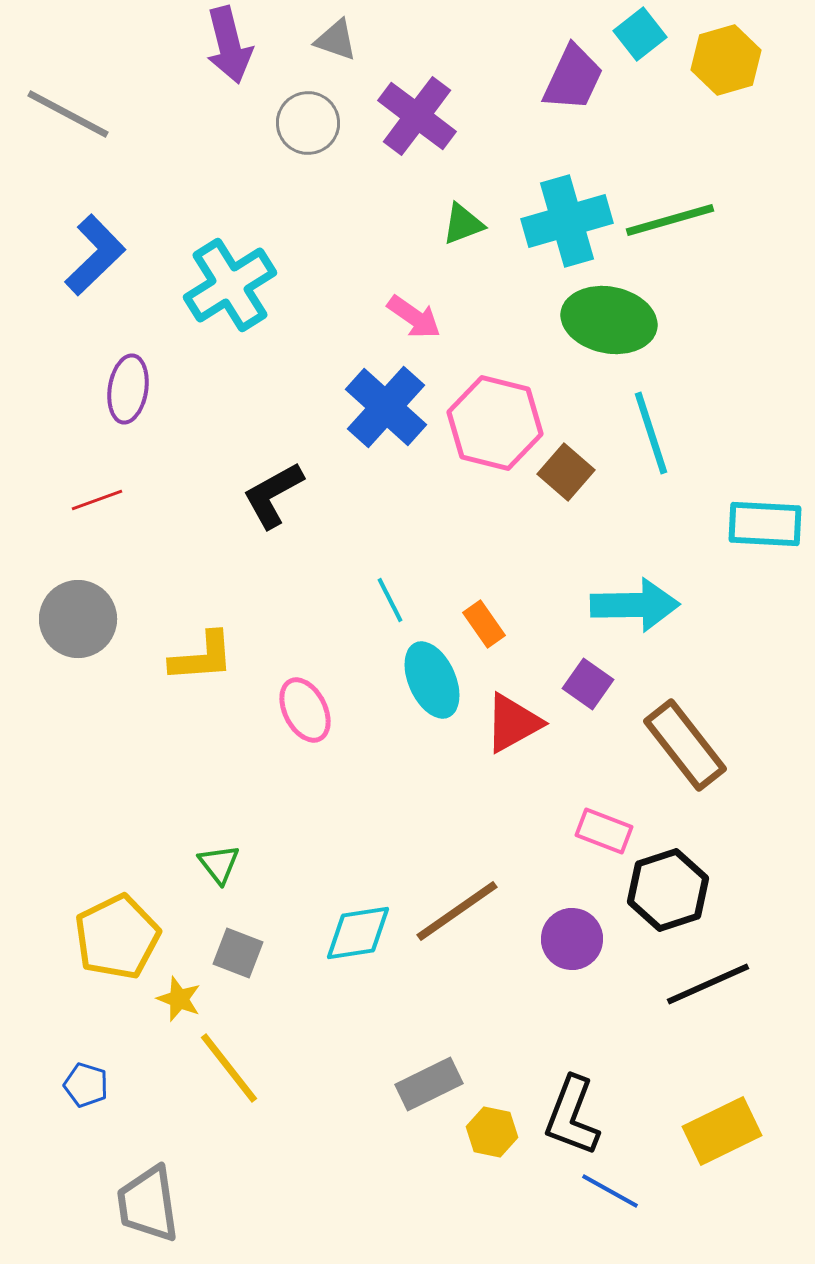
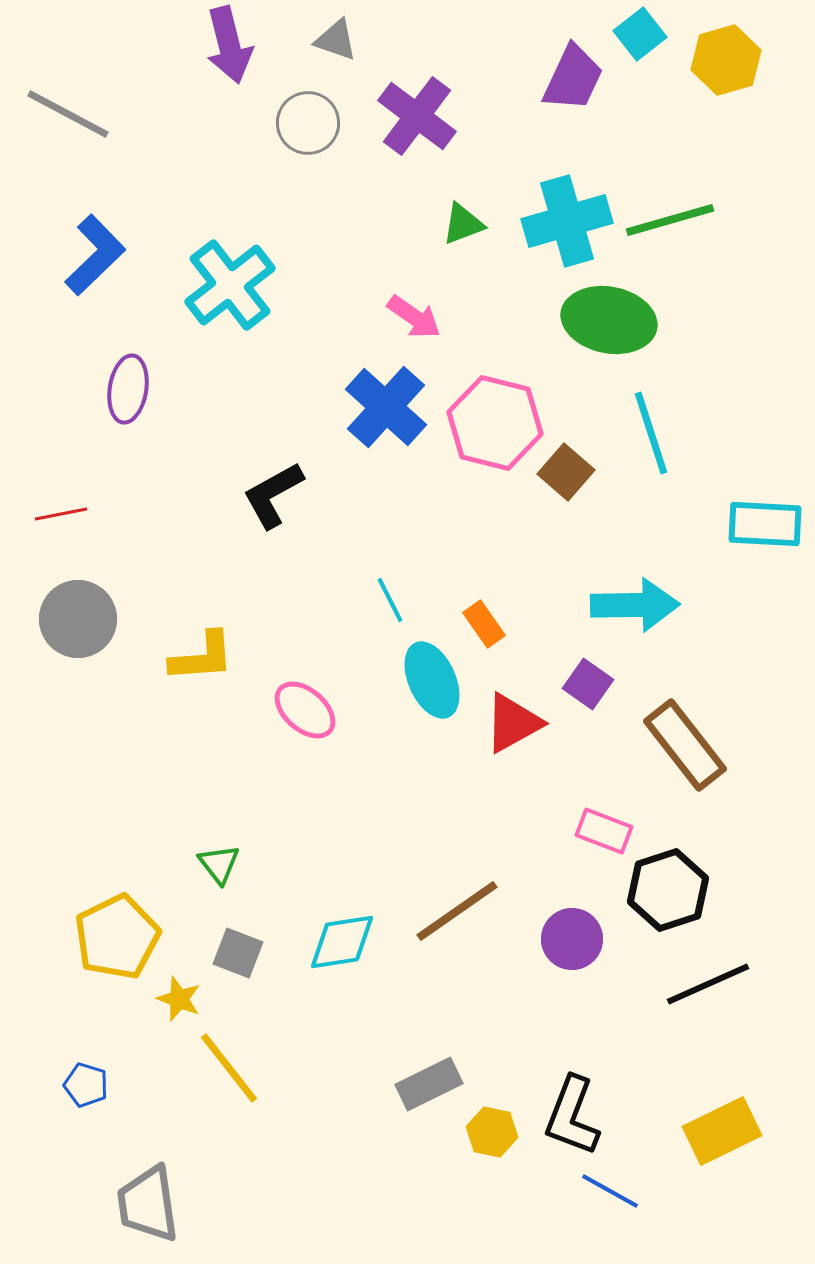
cyan cross at (230, 285): rotated 6 degrees counterclockwise
red line at (97, 500): moved 36 px left, 14 px down; rotated 9 degrees clockwise
pink ellipse at (305, 710): rotated 22 degrees counterclockwise
cyan diamond at (358, 933): moved 16 px left, 9 px down
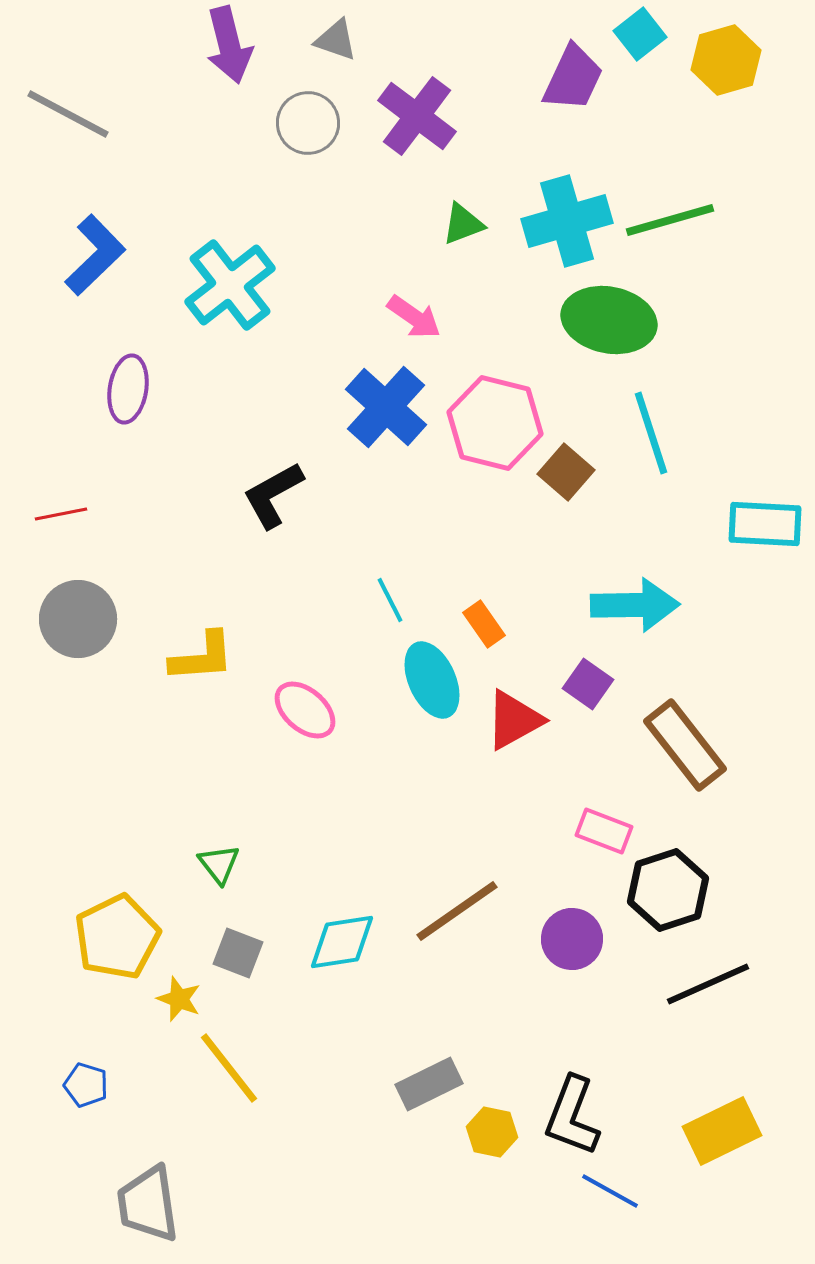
red triangle at (513, 723): moved 1 px right, 3 px up
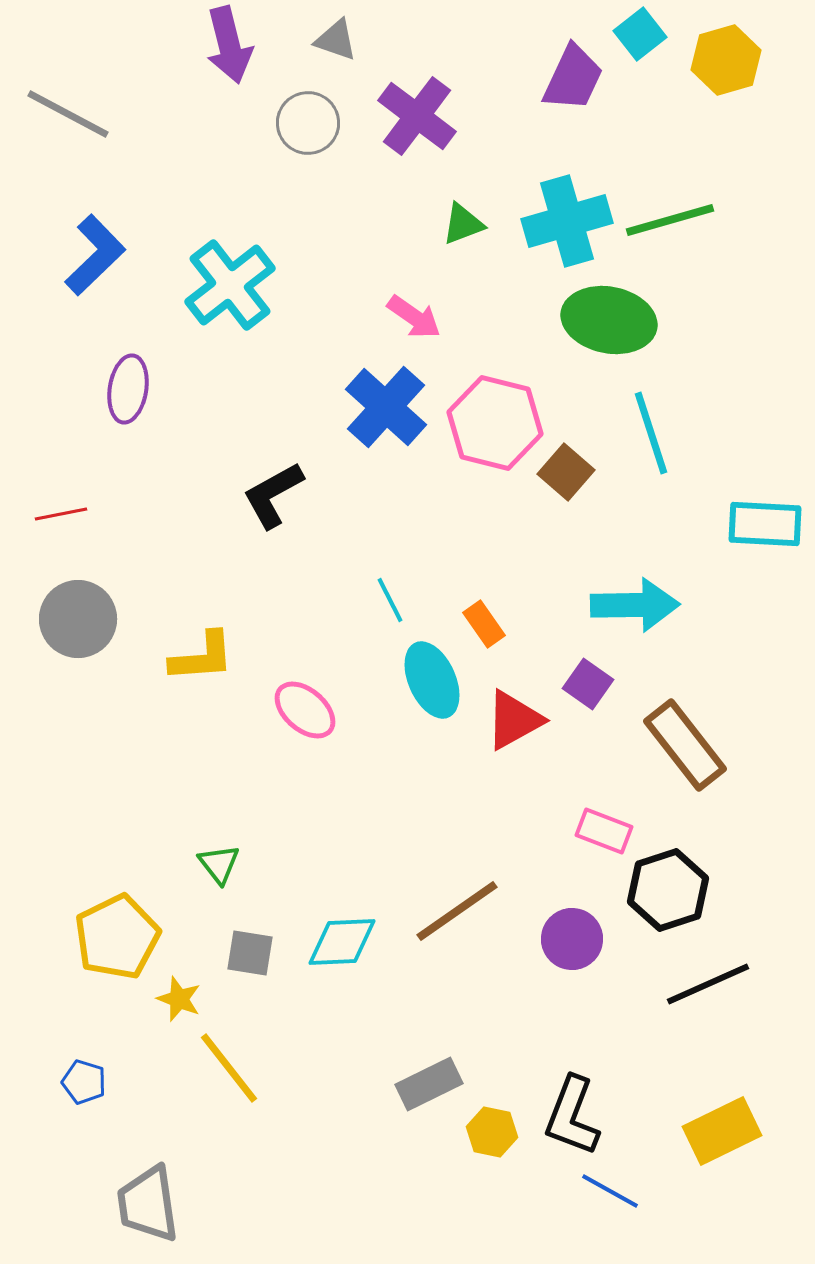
cyan diamond at (342, 942): rotated 6 degrees clockwise
gray square at (238, 953): moved 12 px right; rotated 12 degrees counterclockwise
blue pentagon at (86, 1085): moved 2 px left, 3 px up
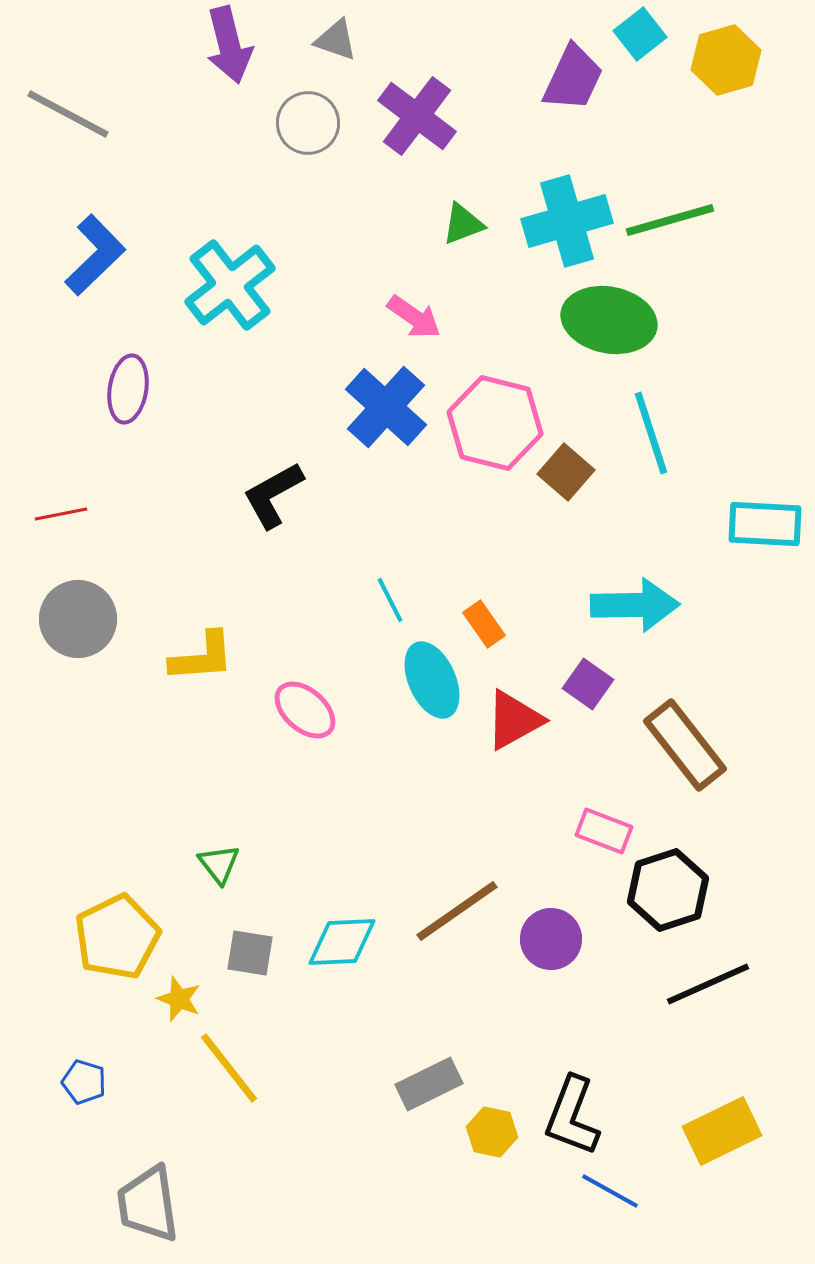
purple circle at (572, 939): moved 21 px left
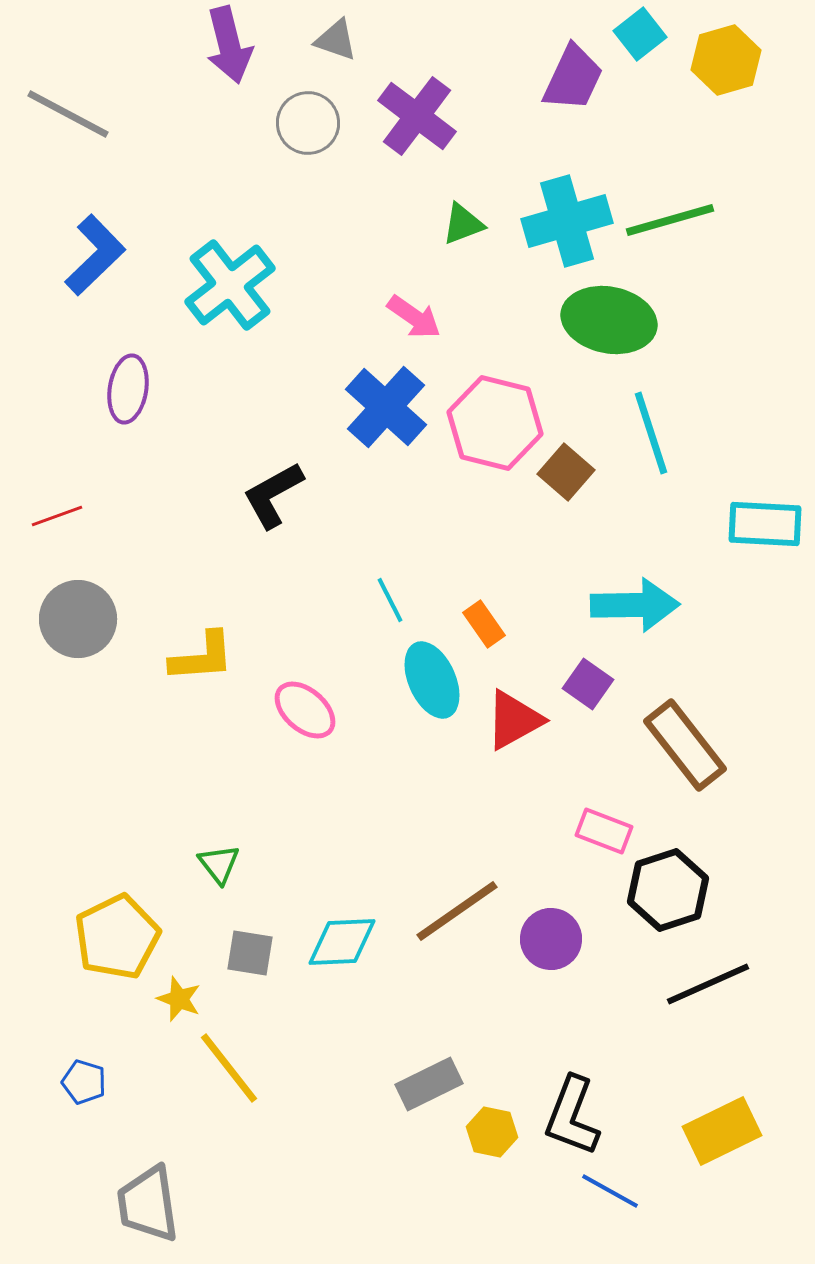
red line at (61, 514): moved 4 px left, 2 px down; rotated 9 degrees counterclockwise
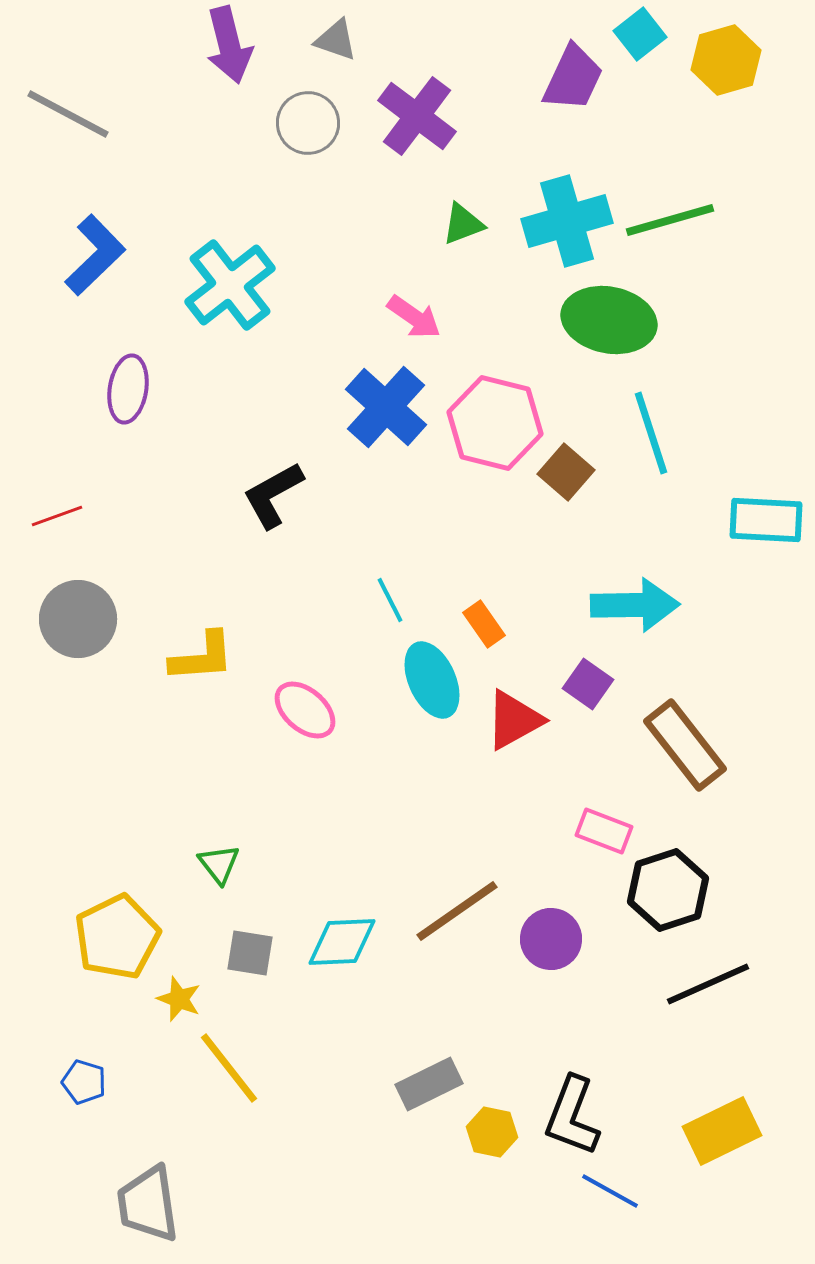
cyan rectangle at (765, 524): moved 1 px right, 4 px up
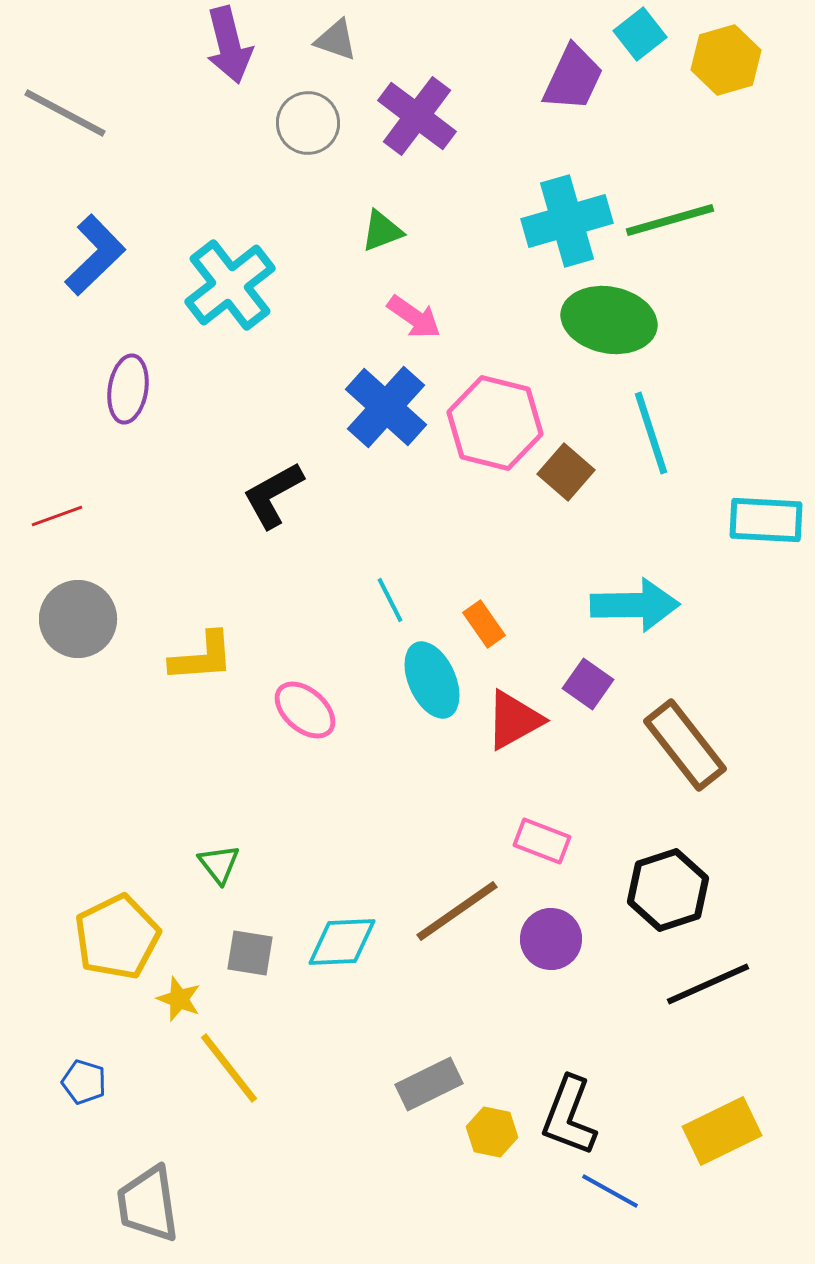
gray line at (68, 114): moved 3 px left, 1 px up
green triangle at (463, 224): moved 81 px left, 7 px down
pink rectangle at (604, 831): moved 62 px left, 10 px down
black L-shape at (572, 1116): moved 3 px left
